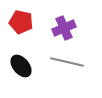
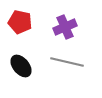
red pentagon: moved 1 px left
purple cross: moved 1 px right, 1 px up
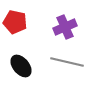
red pentagon: moved 5 px left
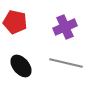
gray line: moved 1 px left, 1 px down
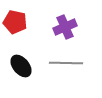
gray line: rotated 12 degrees counterclockwise
